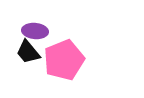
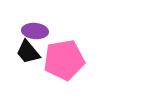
pink pentagon: rotated 12 degrees clockwise
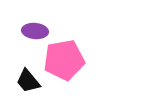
black trapezoid: moved 29 px down
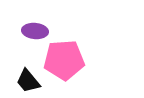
pink pentagon: rotated 6 degrees clockwise
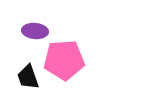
black trapezoid: moved 4 px up; rotated 20 degrees clockwise
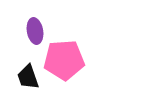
purple ellipse: rotated 75 degrees clockwise
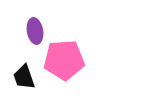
black trapezoid: moved 4 px left
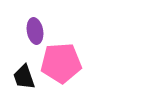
pink pentagon: moved 3 px left, 3 px down
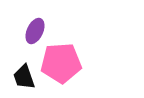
purple ellipse: rotated 35 degrees clockwise
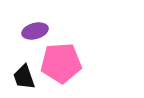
purple ellipse: rotated 50 degrees clockwise
